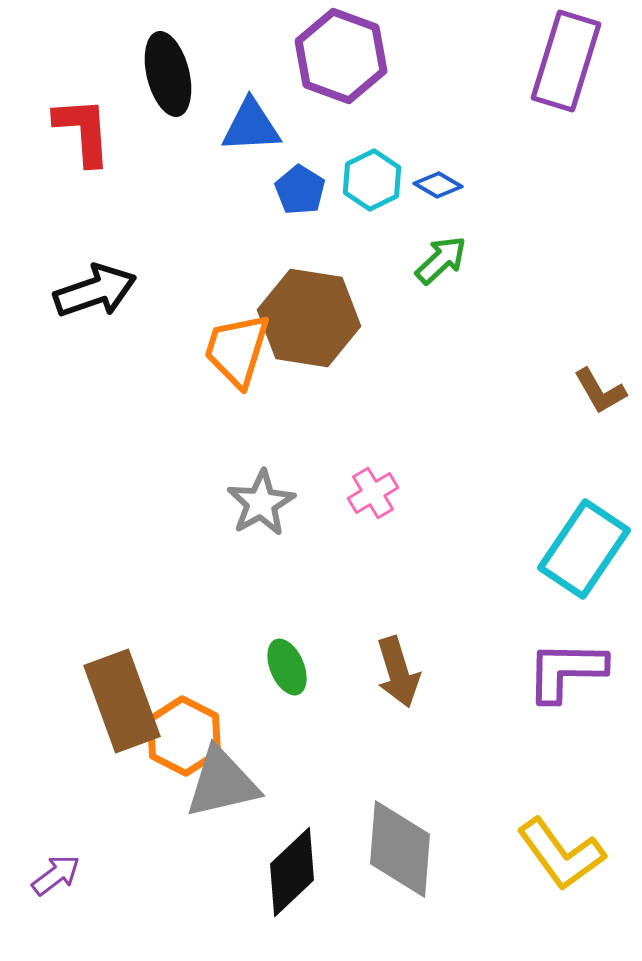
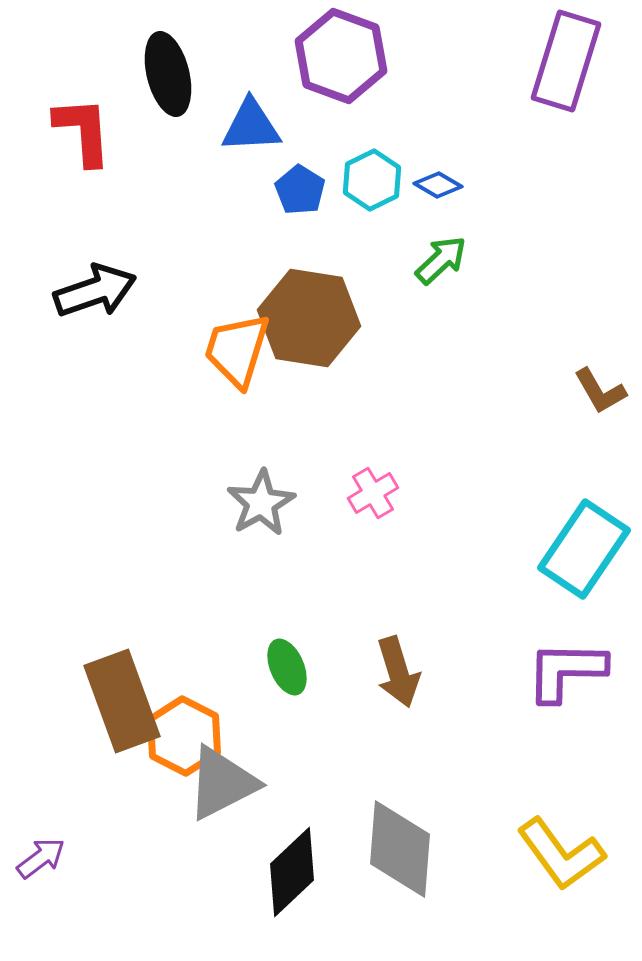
gray triangle: rotated 14 degrees counterclockwise
purple arrow: moved 15 px left, 17 px up
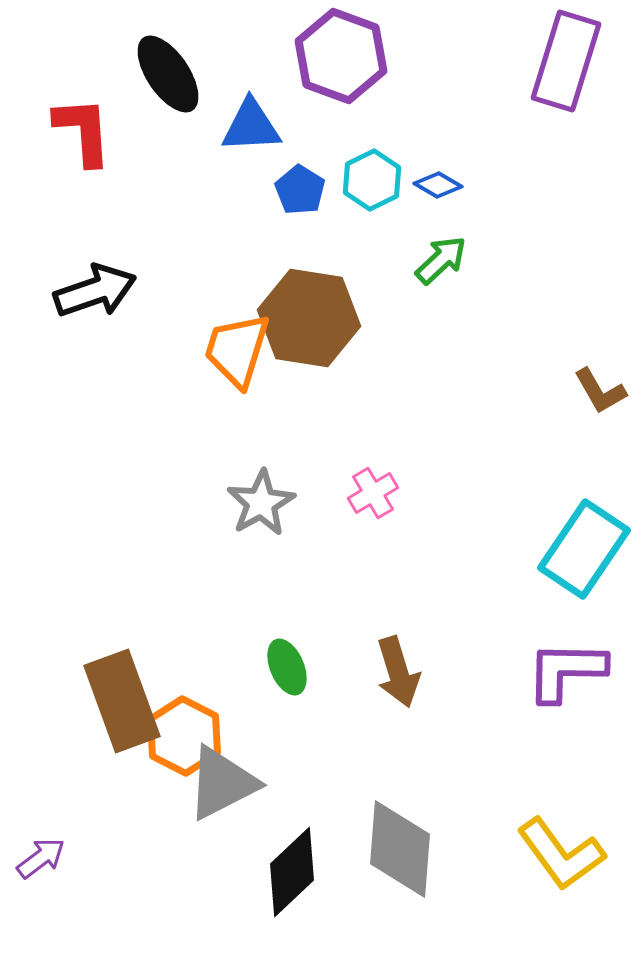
black ellipse: rotated 20 degrees counterclockwise
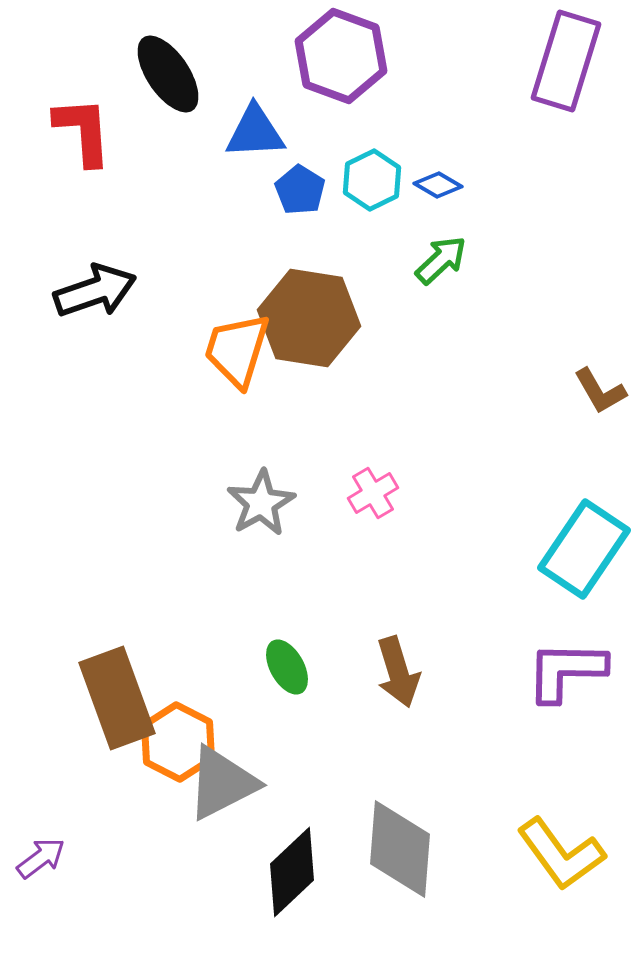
blue triangle: moved 4 px right, 6 px down
green ellipse: rotated 6 degrees counterclockwise
brown rectangle: moved 5 px left, 3 px up
orange hexagon: moved 6 px left, 6 px down
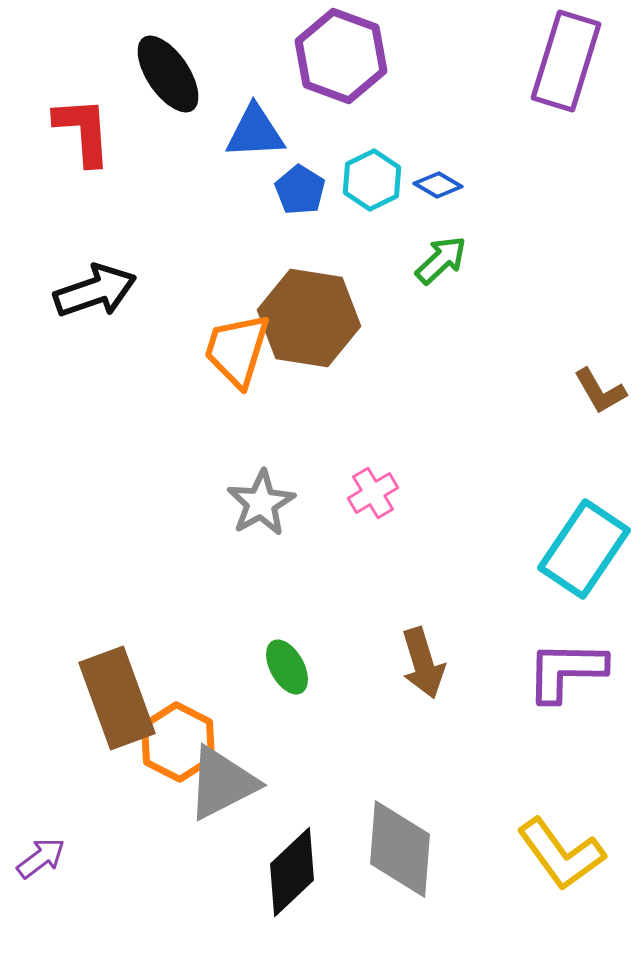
brown arrow: moved 25 px right, 9 px up
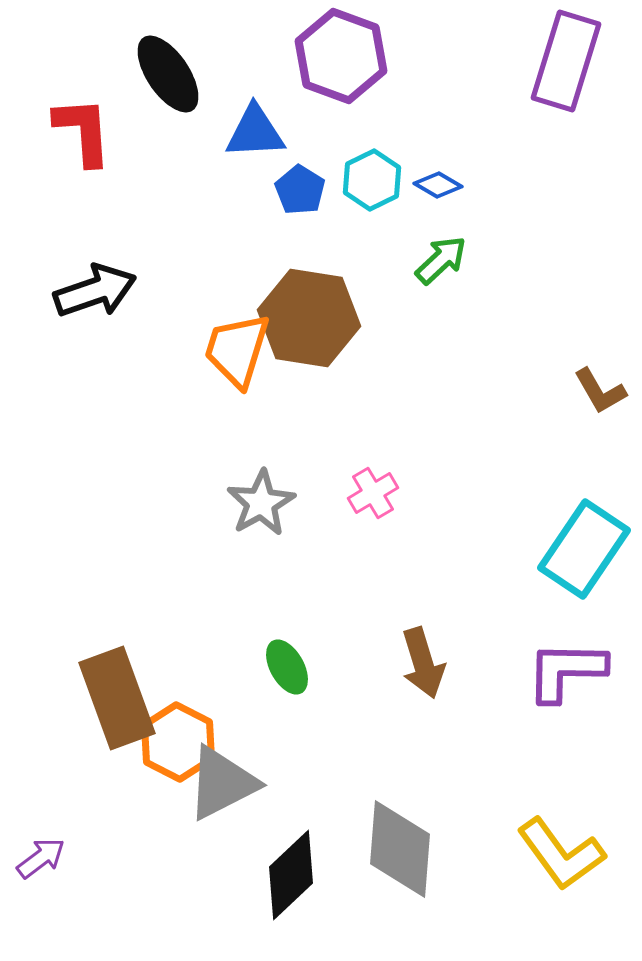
black diamond: moved 1 px left, 3 px down
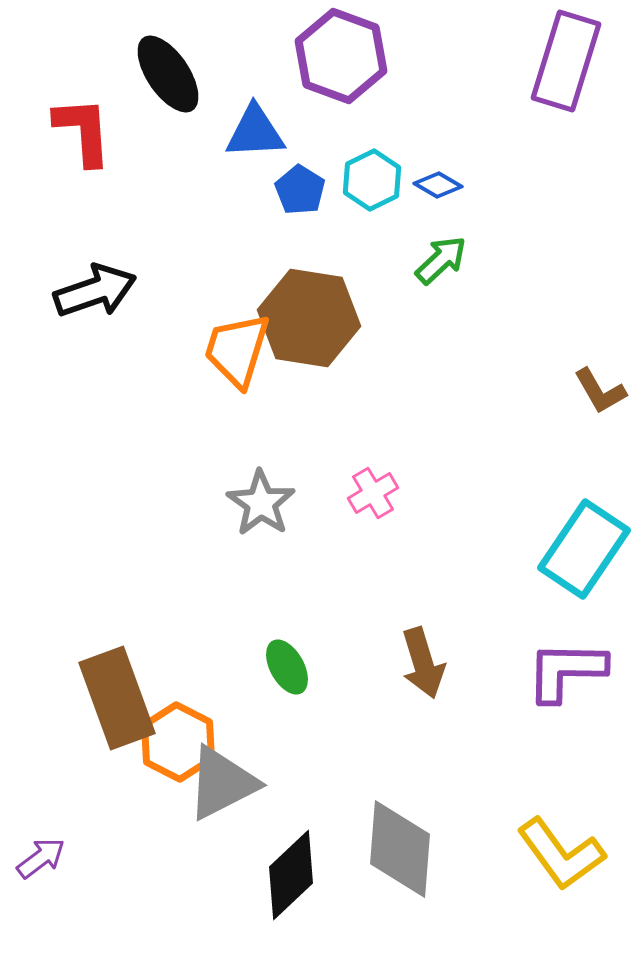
gray star: rotated 8 degrees counterclockwise
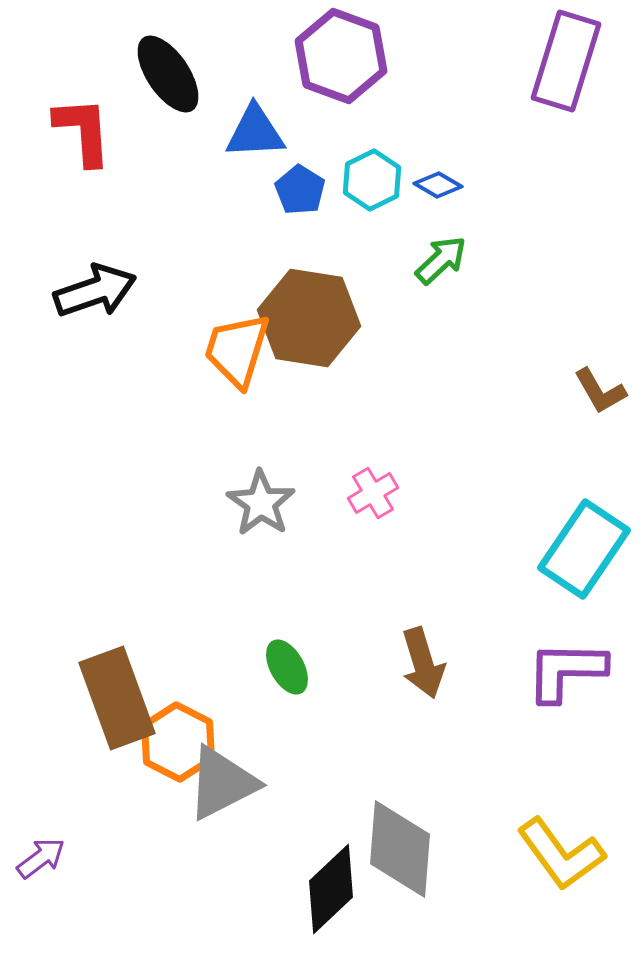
black diamond: moved 40 px right, 14 px down
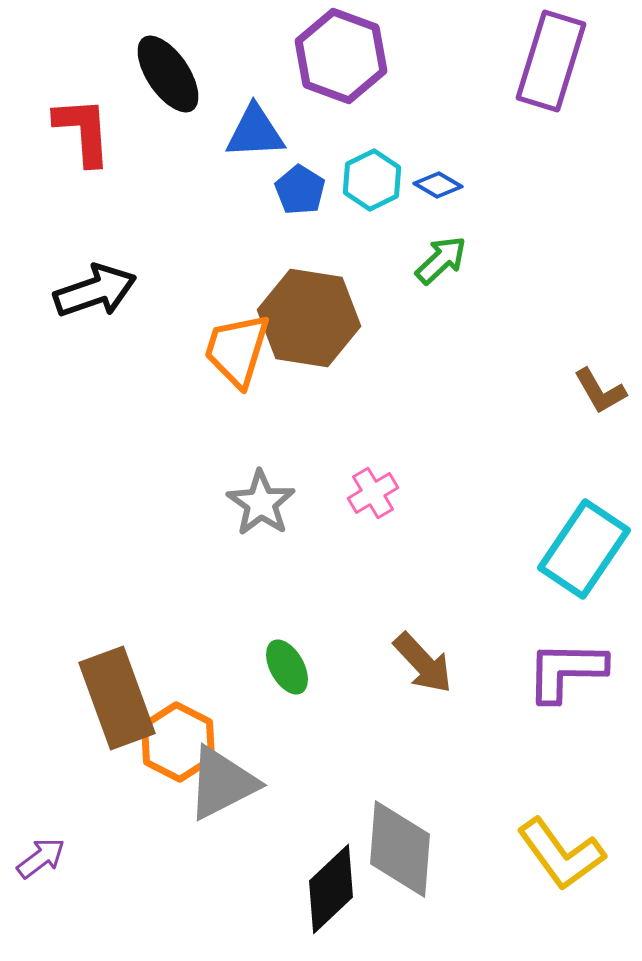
purple rectangle: moved 15 px left
brown arrow: rotated 26 degrees counterclockwise
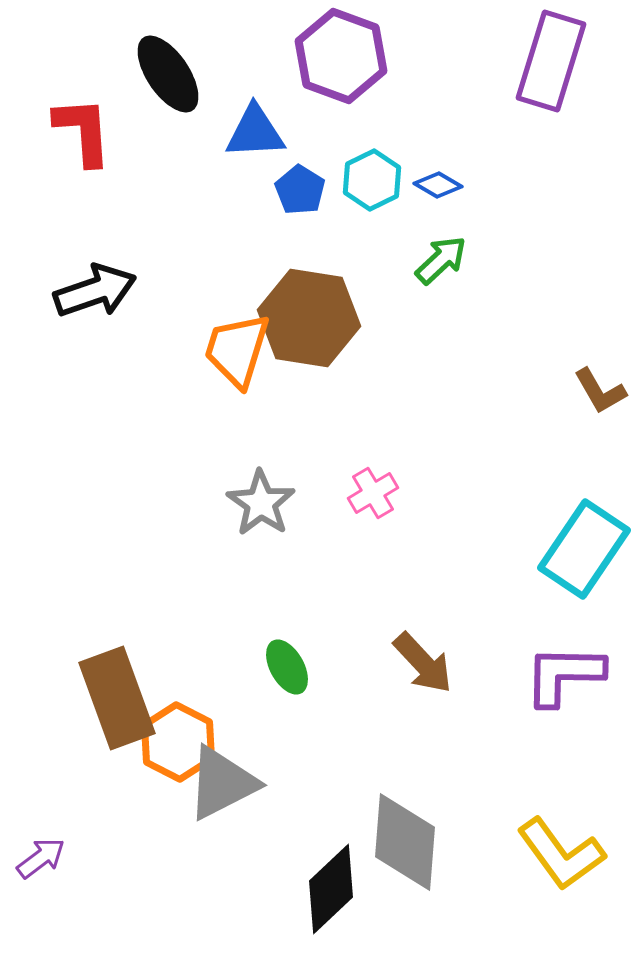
purple L-shape: moved 2 px left, 4 px down
gray diamond: moved 5 px right, 7 px up
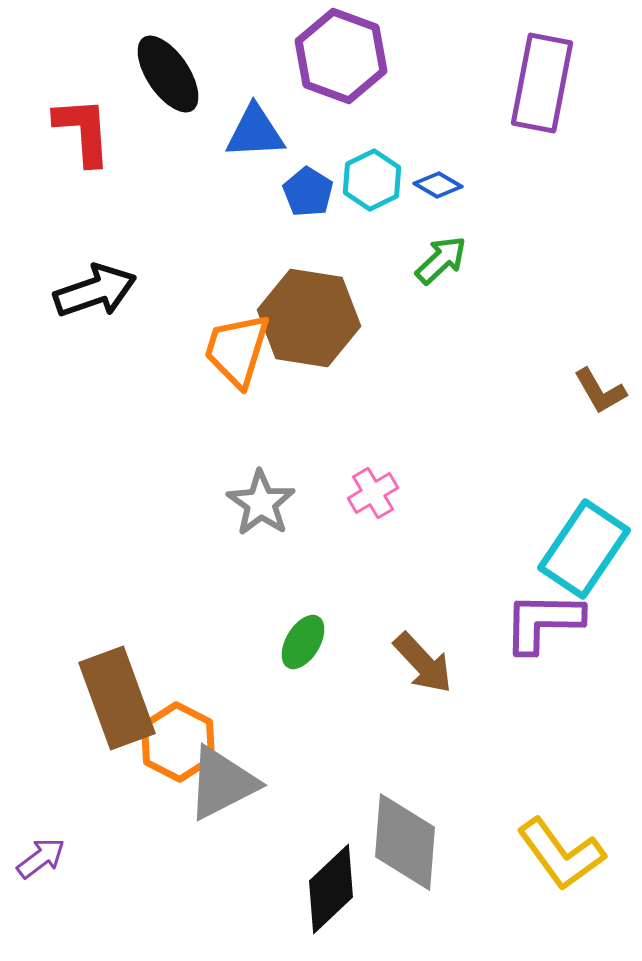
purple rectangle: moved 9 px left, 22 px down; rotated 6 degrees counterclockwise
blue pentagon: moved 8 px right, 2 px down
green ellipse: moved 16 px right, 25 px up; rotated 60 degrees clockwise
purple L-shape: moved 21 px left, 53 px up
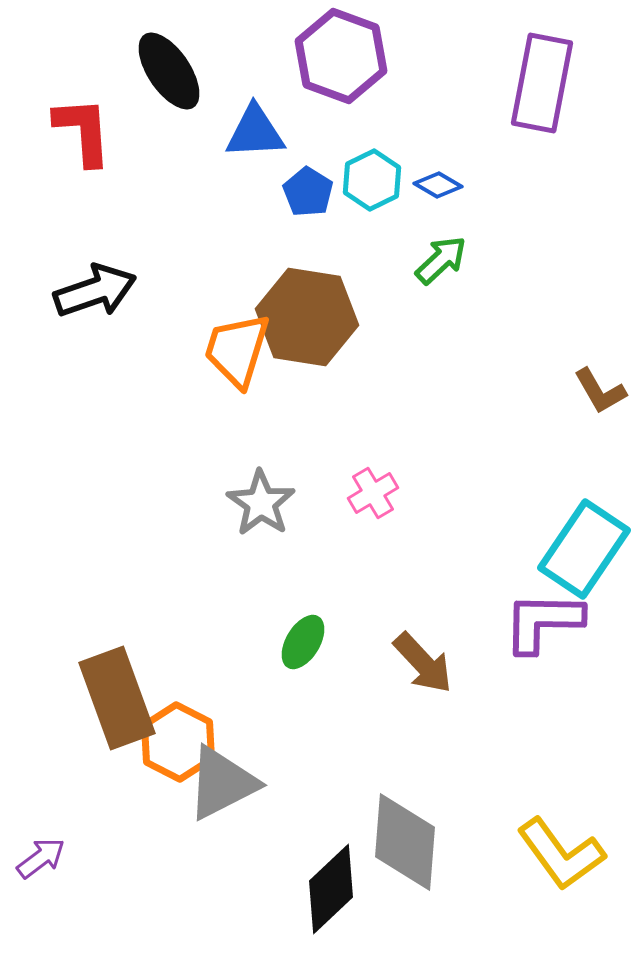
black ellipse: moved 1 px right, 3 px up
brown hexagon: moved 2 px left, 1 px up
